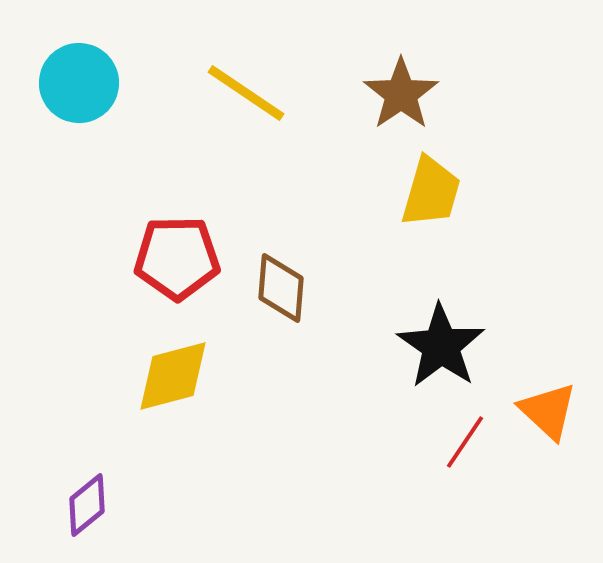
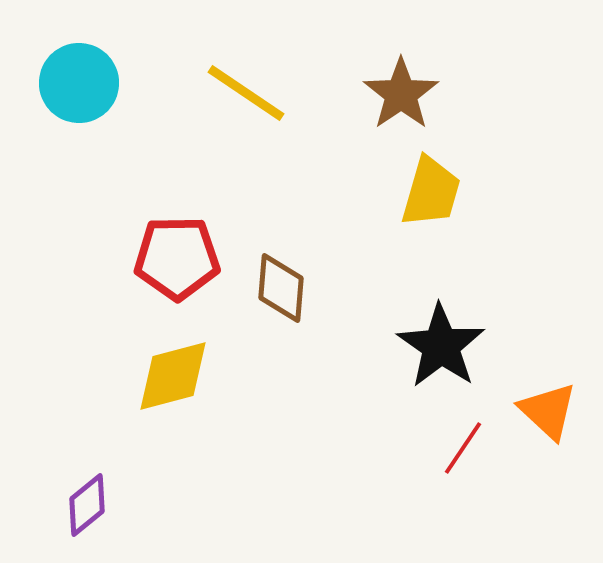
red line: moved 2 px left, 6 px down
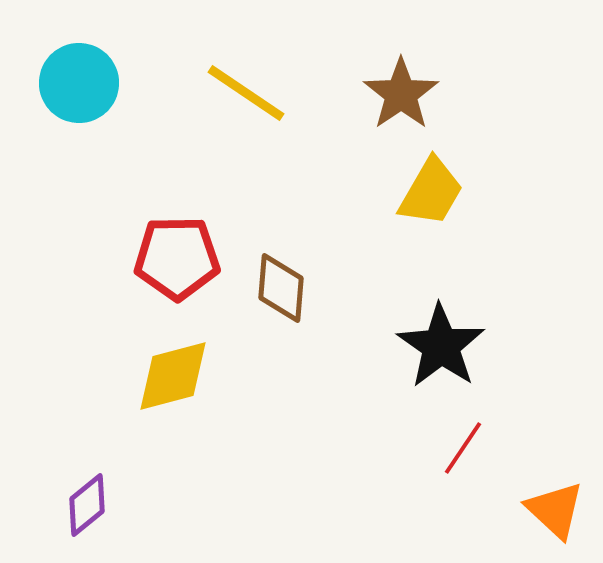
yellow trapezoid: rotated 14 degrees clockwise
orange triangle: moved 7 px right, 99 px down
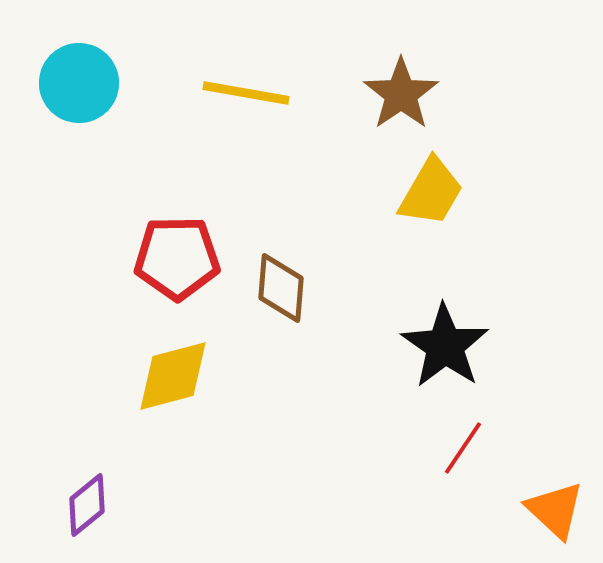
yellow line: rotated 24 degrees counterclockwise
black star: moved 4 px right
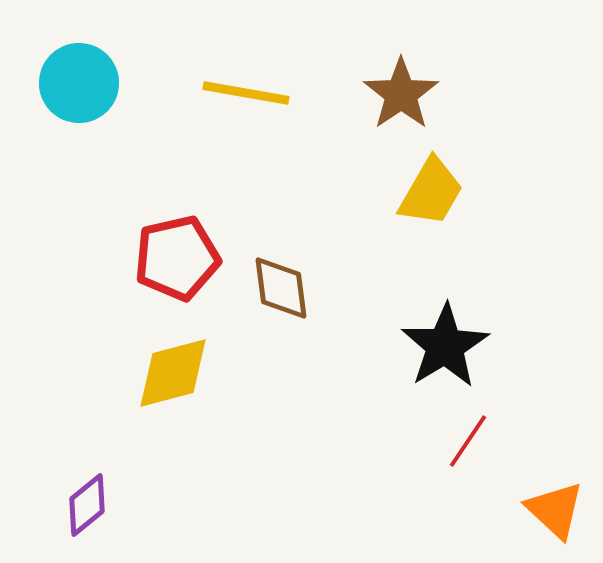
red pentagon: rotated 12 degrees counterclockwise
brown diamond: rotated 12 degrees counterclockwise
black star: rotated 6 degrees clockwise
yellow diamond: moved 3 px up
red line: moved 5 px right, 7 px up
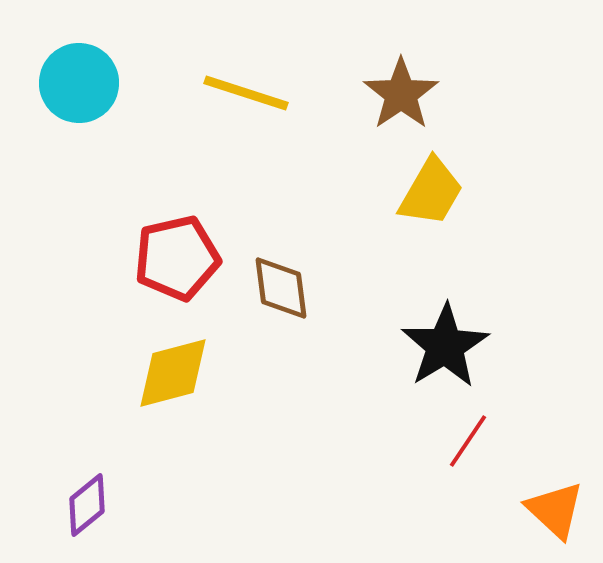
yellow line: rotated 8 degrees clockwise
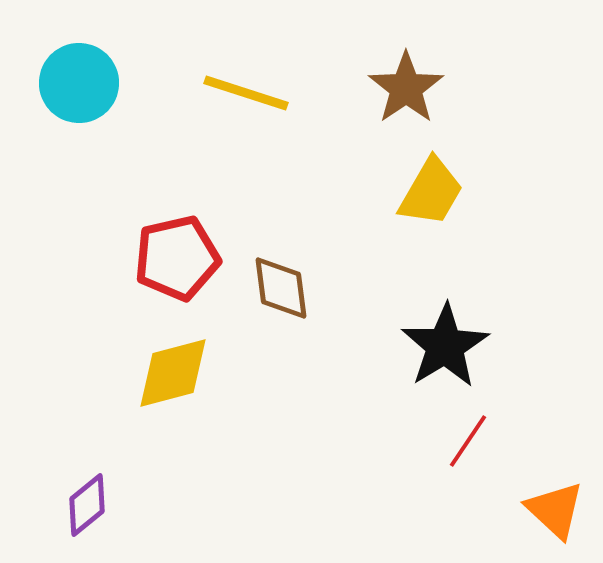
brown star: moved 5 px right, 6 px up
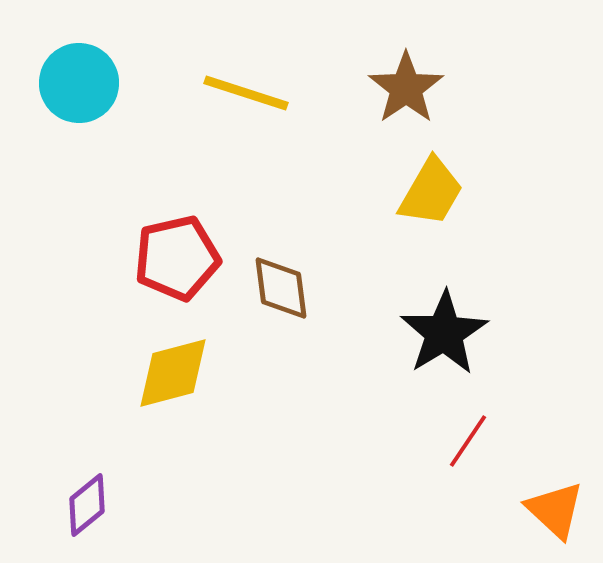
black star: moved 1 px left, 13 px up
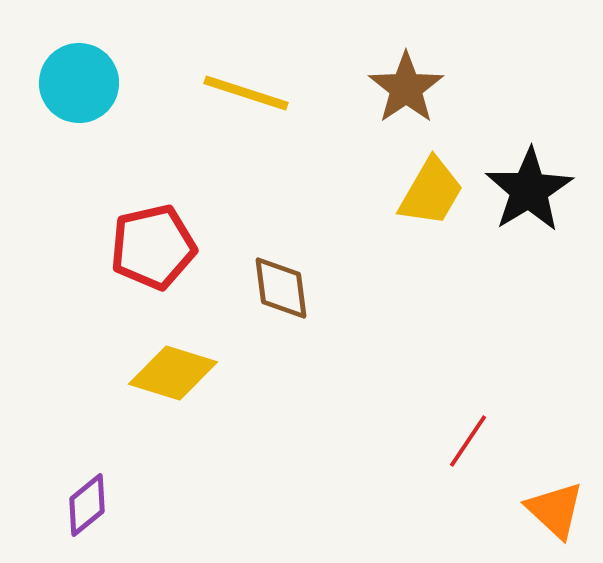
red pentagon: moved 24 px left, 11 px up
black star: moved 85 px right, 143 px up
yellow diamond: rotated 32 degrees clockwise
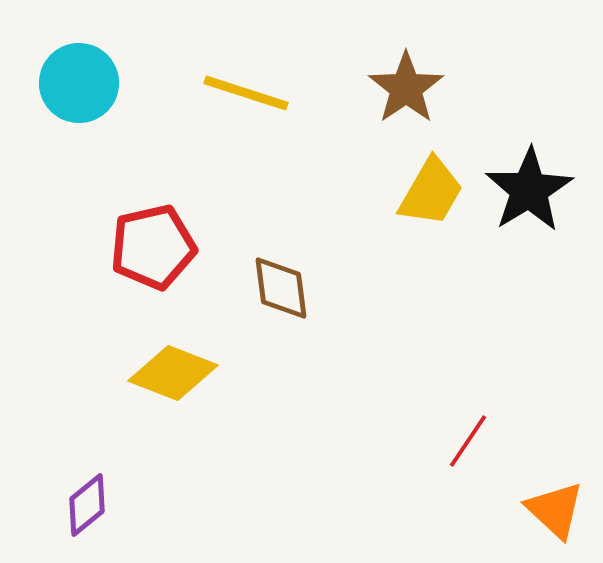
yellow diamond: rotated 4 degrees clockwise
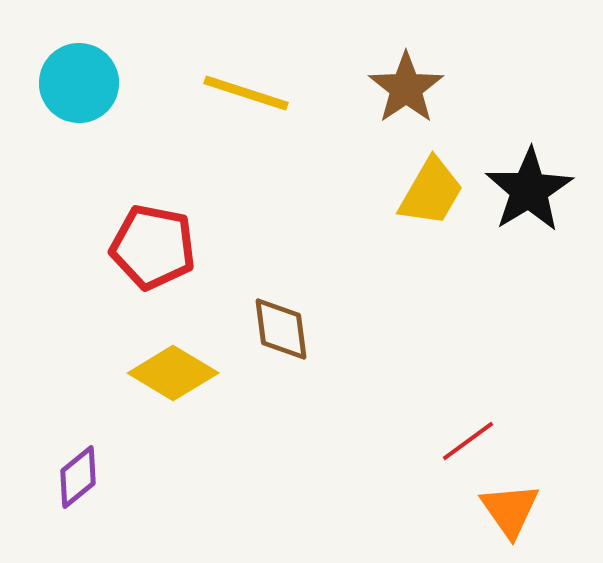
red pentagon: rotated 24 degrees clockwise
brown diamond: moved 41 px down
yellow diamond: rotated 10 degrees clockwise
red line: rotated 20 degrees clockwise
purple diamond: moved 9 px left, 28 px up
orange triangle: moved 45 px left; rotated 12 degrees clockwise
